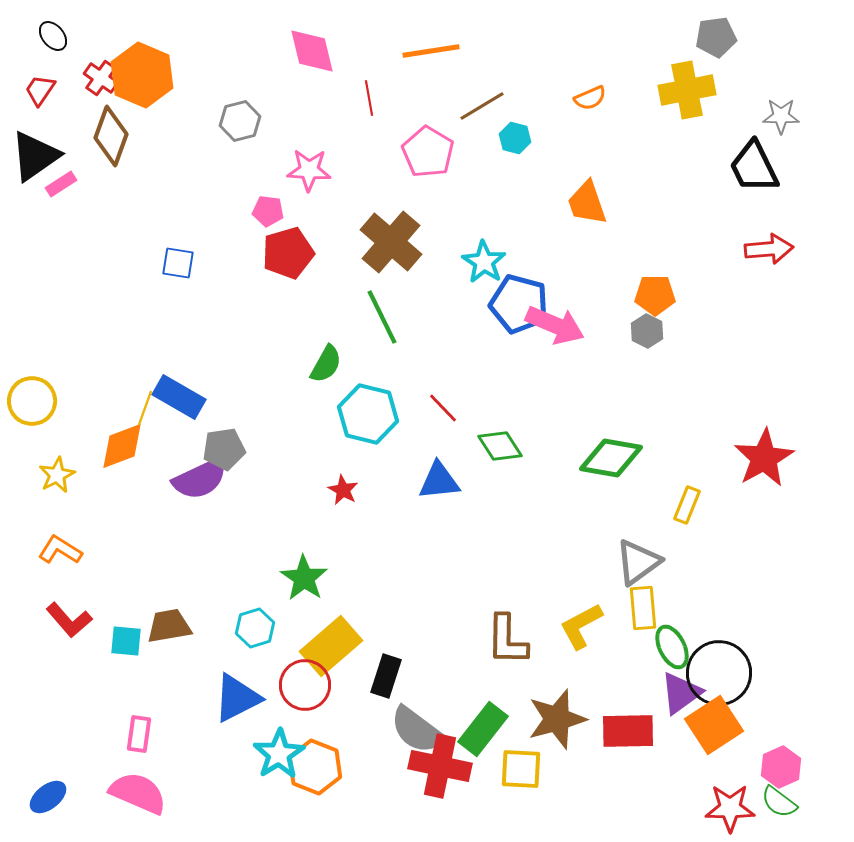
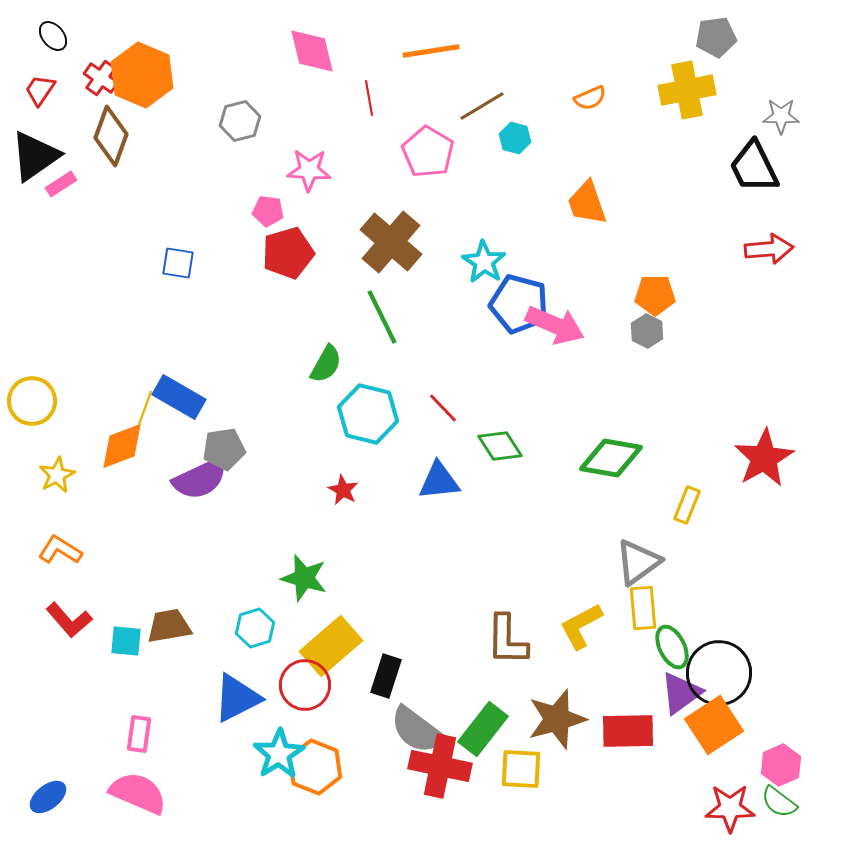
green star at (304, 578): rotated 18 degrees counterclockwise
pink hexagon at (781, 767): moved 2 px up
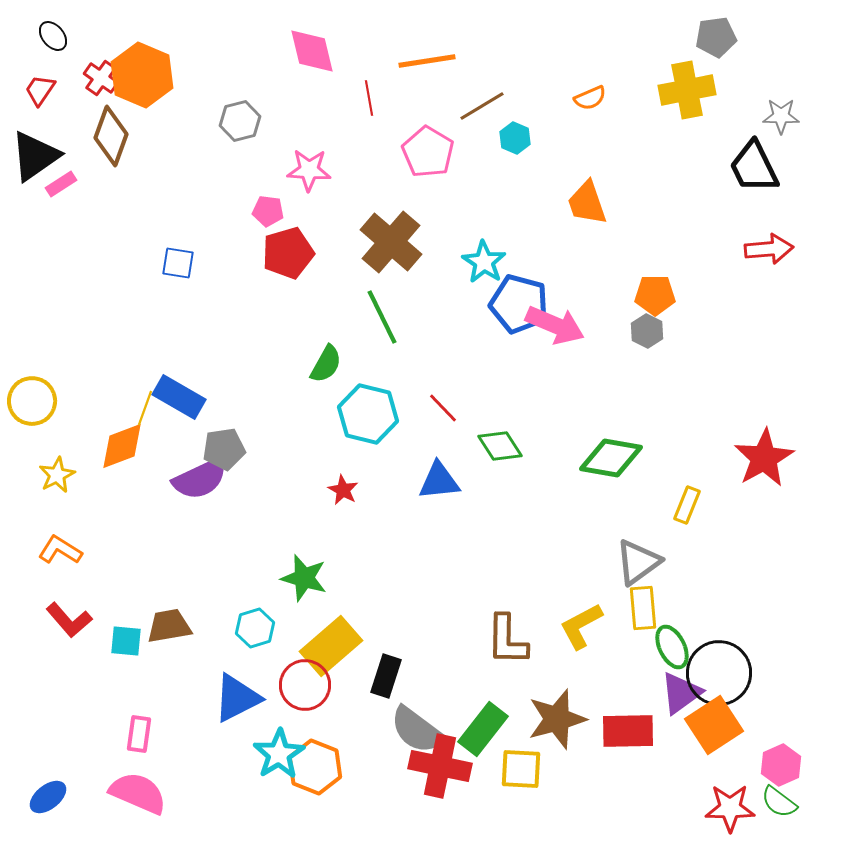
orange line at (431, 51): moved 4 px left, 10 px down
cyan hexagon at (515, 138): rotated 8 degrees clockwise
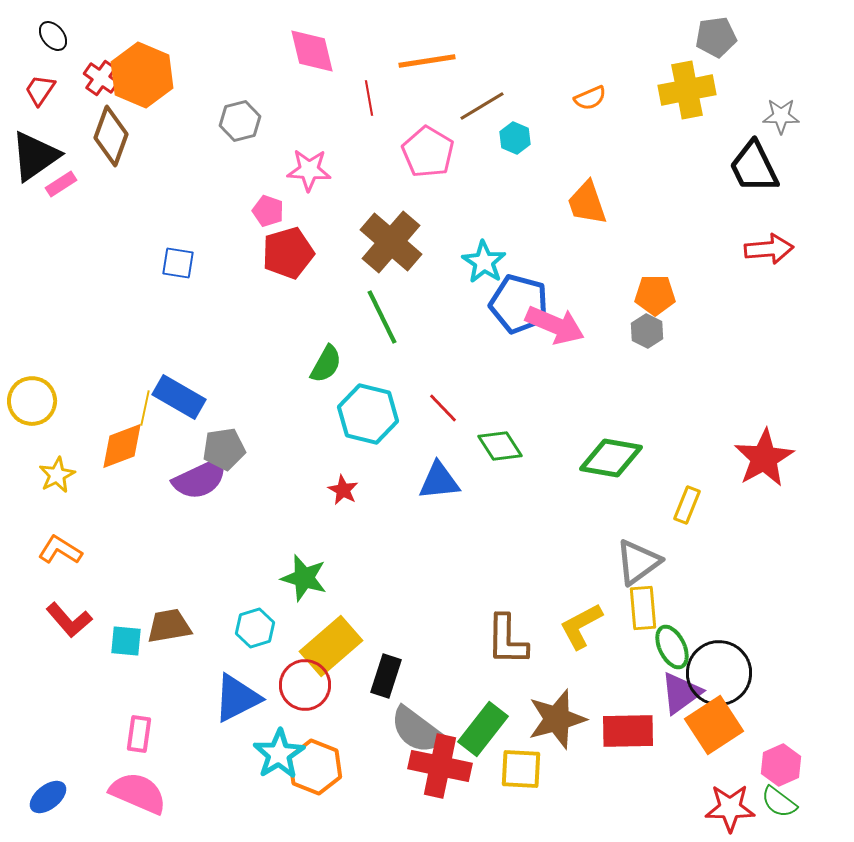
pink pentagon at (268, 211): rotated 12 degrees clockwise
yellow line at (145, 408): rotated 8 degrees counterclockwise
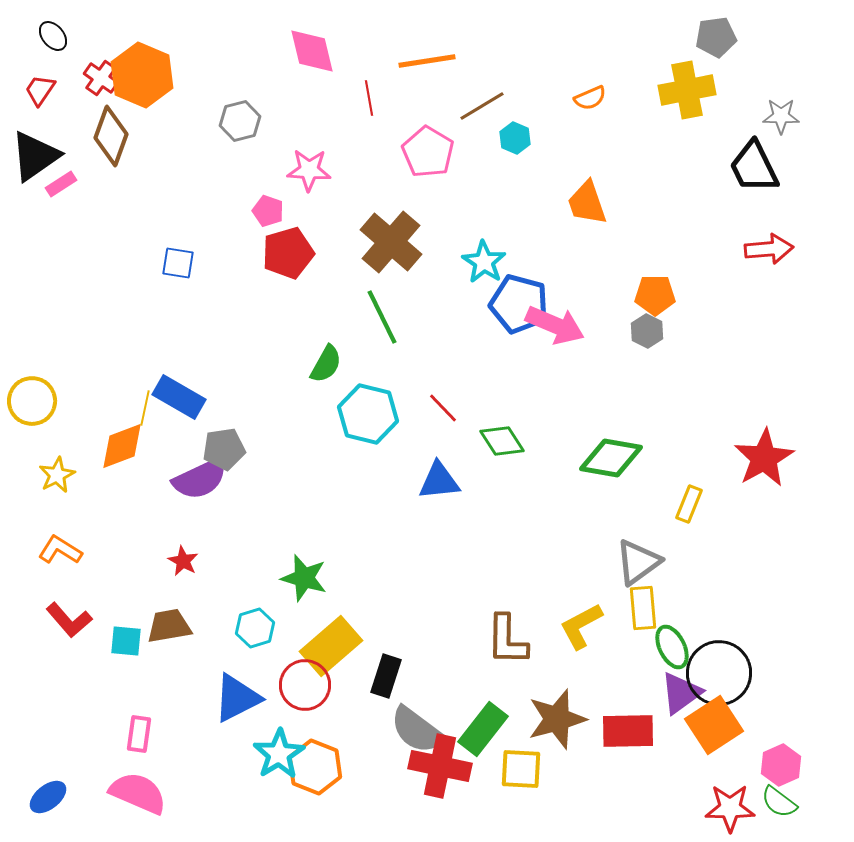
green diamond at (500, 446): moved 2 px right, 5 px up
red star at (343, 490): moved 160 px left, 71 px down
yellow rectangle at (687, 505): moved 2 px right, 1 px up
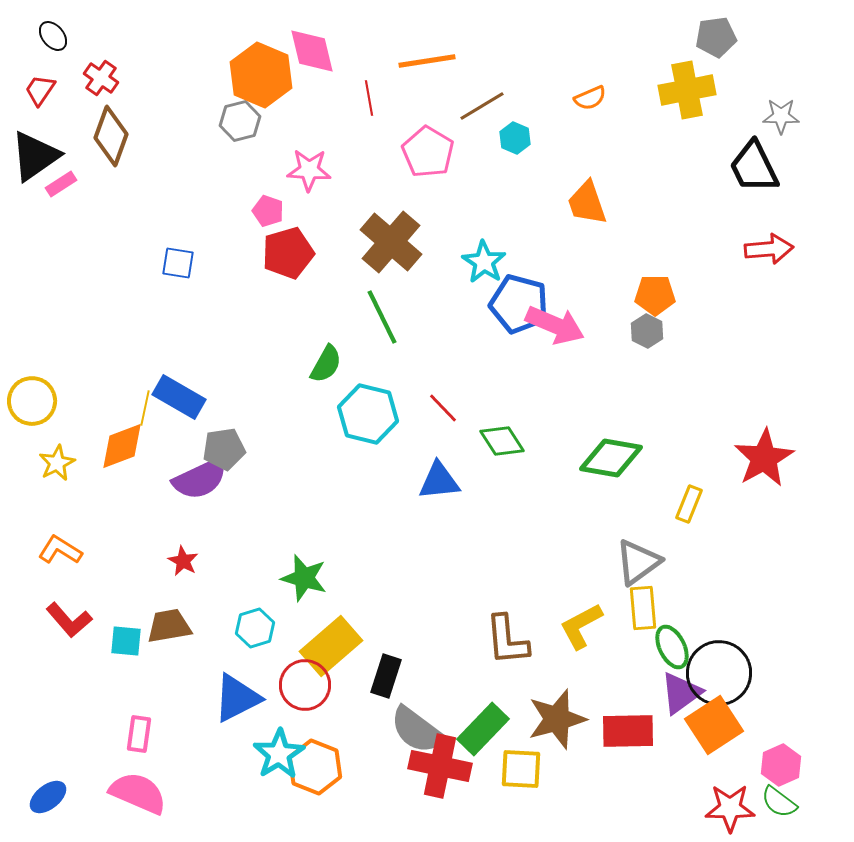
orange hexagon at (142, 75): moved 119 px right
yellow star at (57, 475): moved 12 px up
brown L-shape at (507, 640): rotated 6 degrees counterclockwise
green rectangle at (483, 729): rotated 6 degrees clockwise
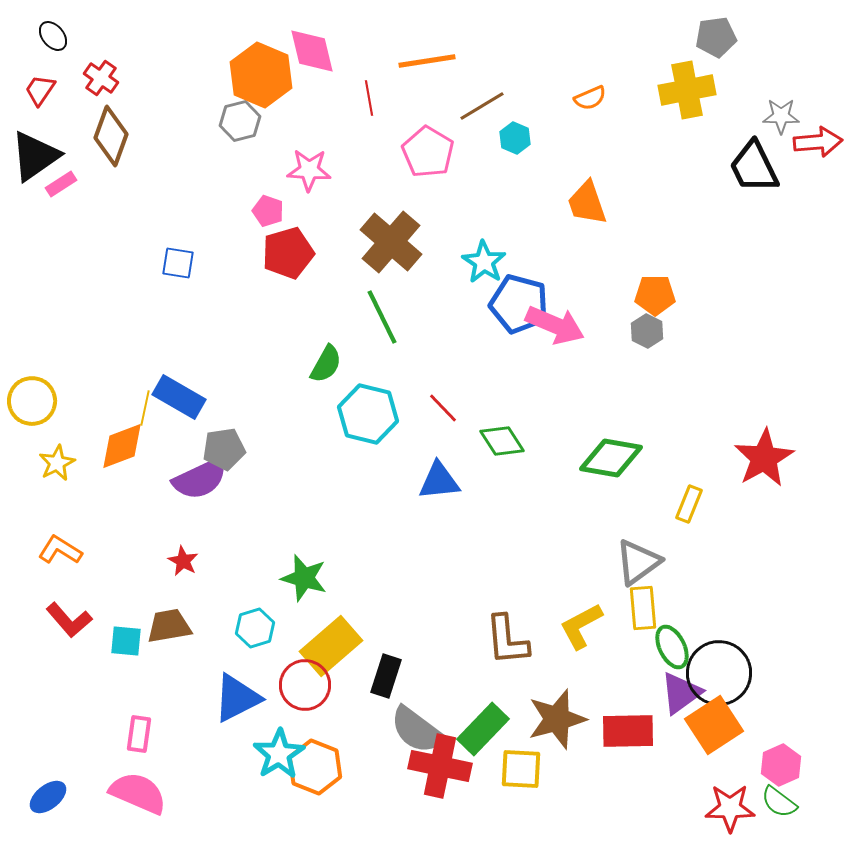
red arrow at (769, 249): moved 49 px right, 107 px up
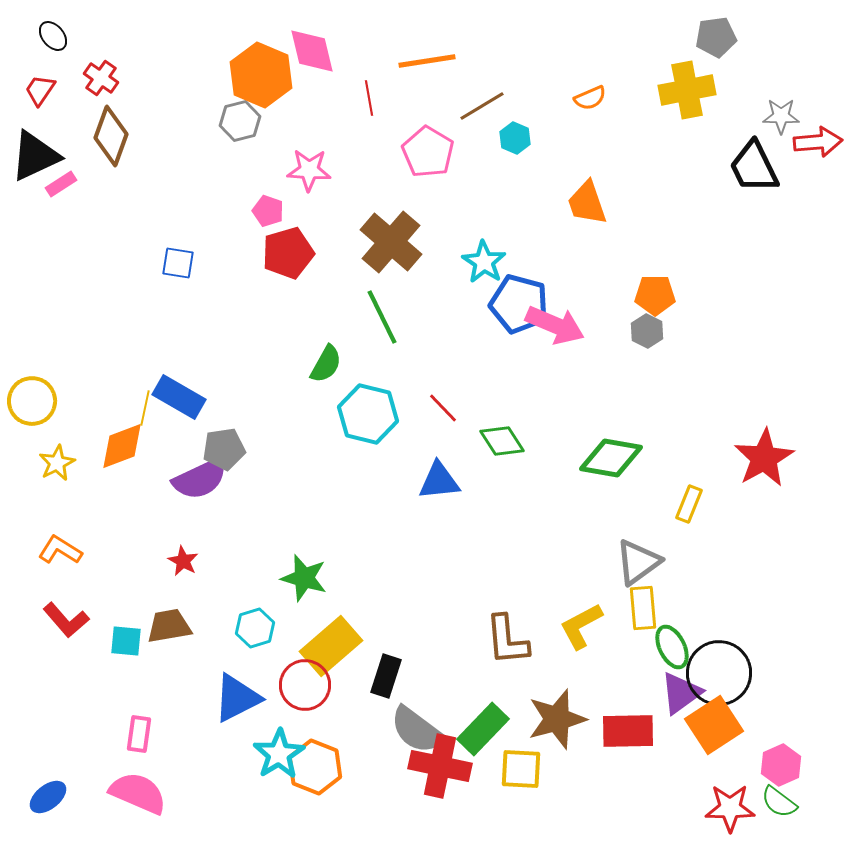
black triangle at (35, 156): rotated 10 degrees clockwise
red L-shape at (69, 620): moved 3 px left
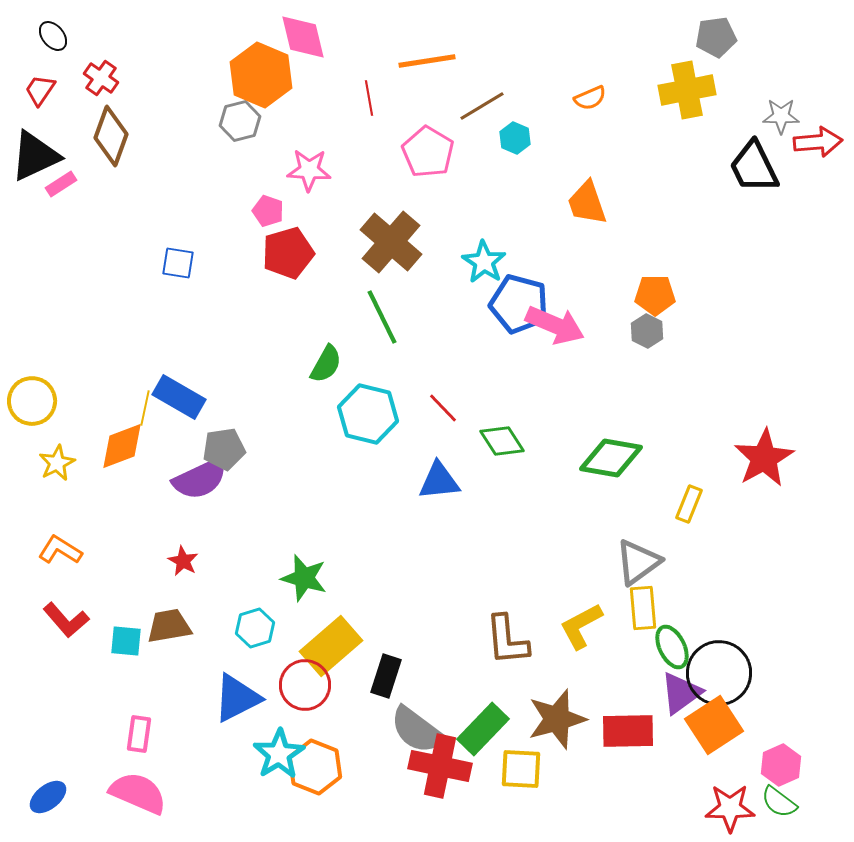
pink diamond at (312, 51): moved 9 px left, 14 px up
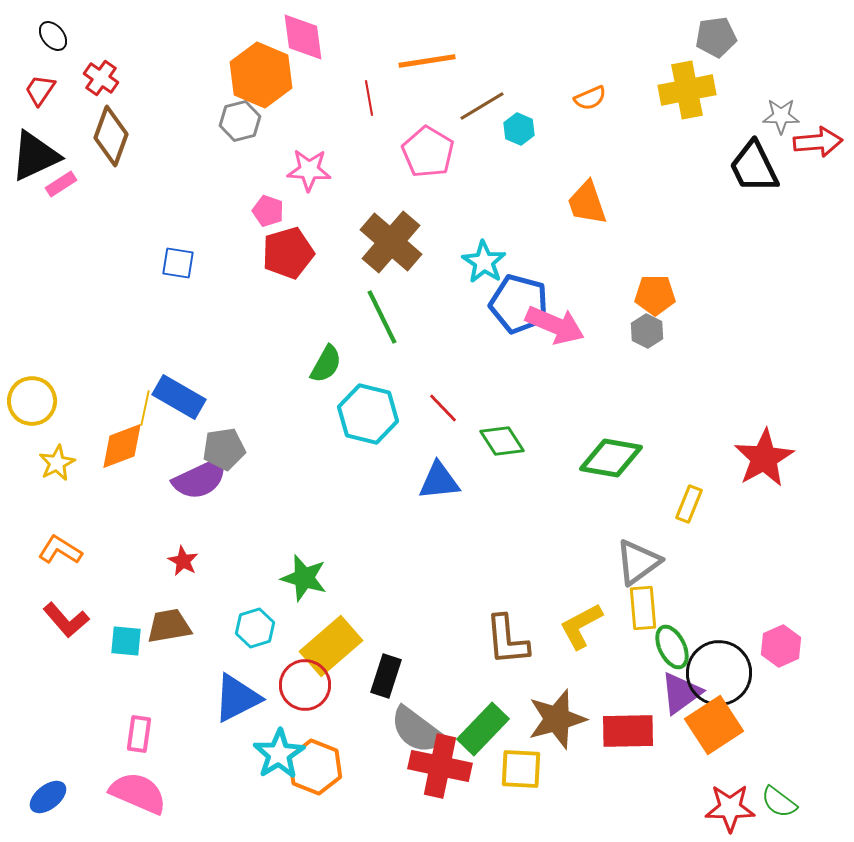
pink diamond at (303, 37): rotated 6 degrees clockwise
cyan hexagon at (515, 138): moved 4 px right, 9 px up
pink hexagon at (781, 765): moved 119 px up
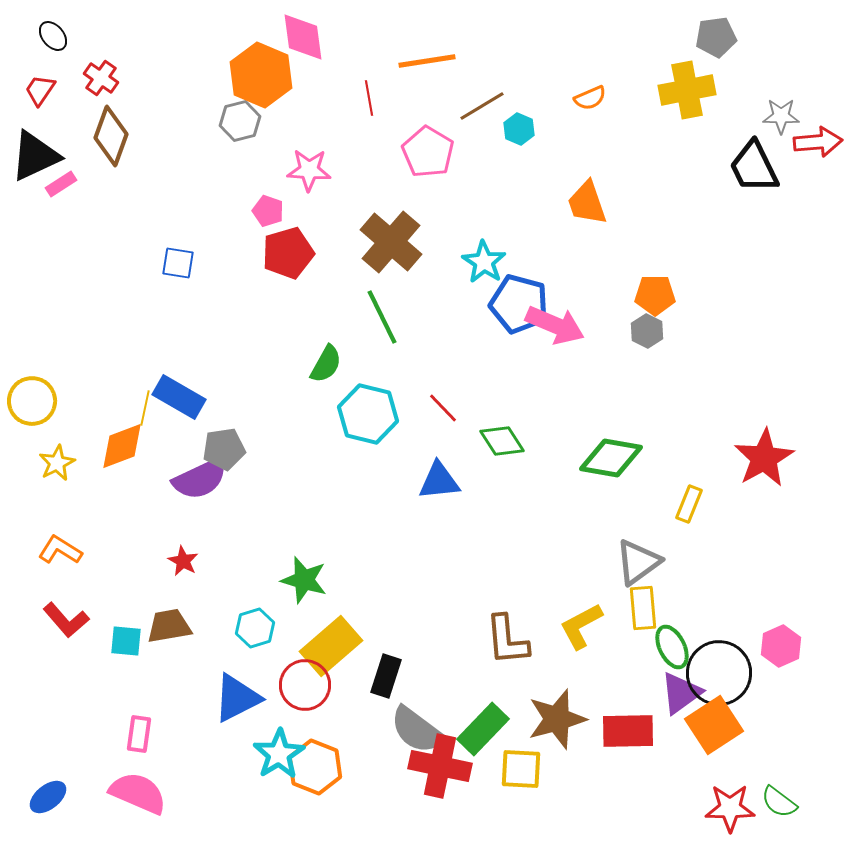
green star at (304, 578): moved 2 px down
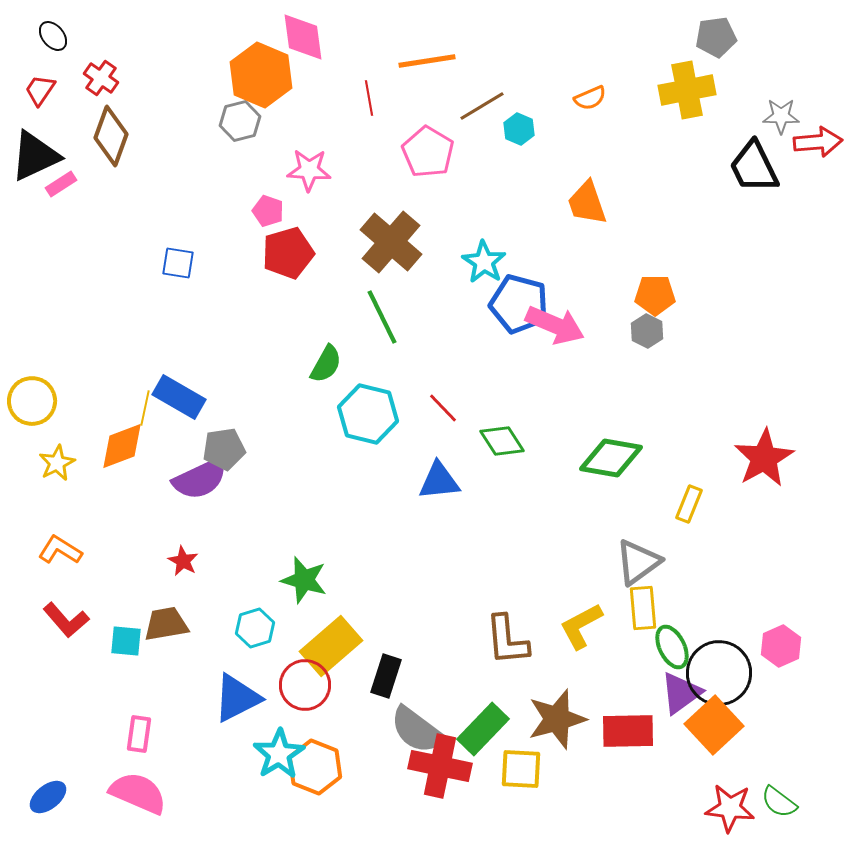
brown trapezoid at (169, 626): moved 3 px left, 2 px up
orange square at (714, 725): rotated 10 degrees counterclockwise
red star at (730, 808): rotated 6 degrees clockwise
